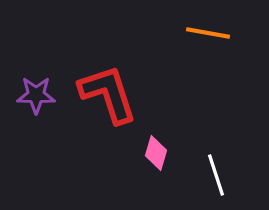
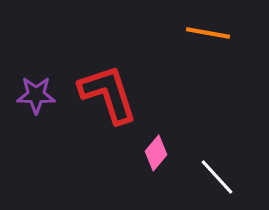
pink diamond: rotated 24 degrees clockwise
white line: moved 1 px right, 2 px down; rotated 24 degrees counterclockwise
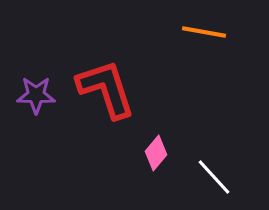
orange line: moved 4 px left, 1 px up
red L-shape: moved 2 px left, 5 px up
white line: moved 3 px left
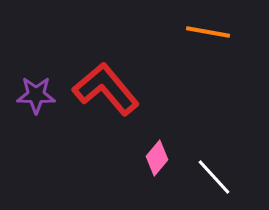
orange line: moved 4 px right
red L-shape: rotated 22 degrees counterclockwise
pink diamond: moved 1 px right, 5 px down
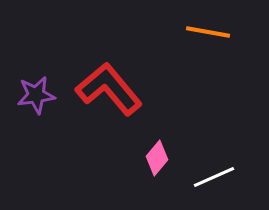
red L-shape: moved 3 px right
purple star: rotated 9 degrees counterclockwise
white line: rotated 72 degrees counterclockwise
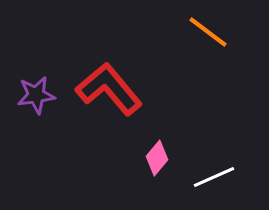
orange line: rotated 27 degrees clockwise
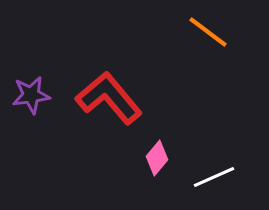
red L-shape: moved 9 px down
purple star: moved 5 px left
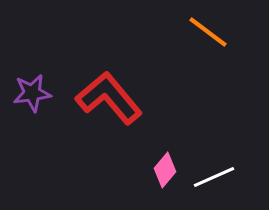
purple star: moved 1 px right, 2 px up
pink diamond: moved 8 px right, 12 px down
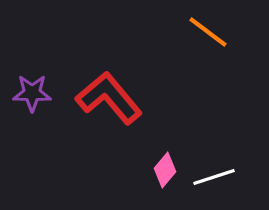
purple star: rotated 9 degrees clockwise
white line: rotated 6 degrees clockwise
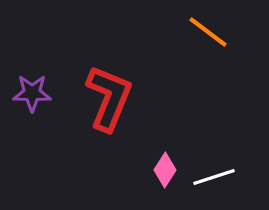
red L-shape: rotated 62 degrees clockwise
pink diamond: rotated 8 degrees counterclockwise
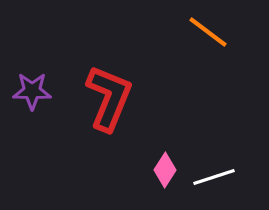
purple star: moved 2 px up
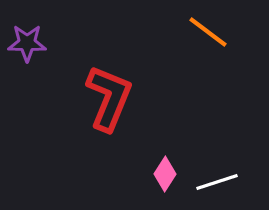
purple star: moved 5 px left, 48 px up
pink diamond: moved 4 px down
white line: moved 3 px right, 5 px down
